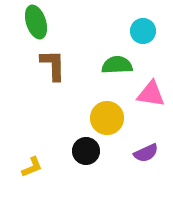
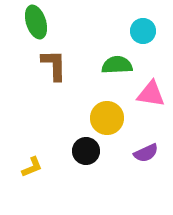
brown L-shape: moved 1 px right
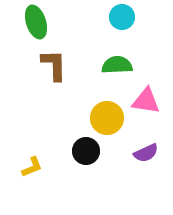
cyan circle: moved 21 px left, 14 px up
pink triangle: moved 5 px left, 7 px down
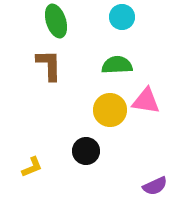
green ellipse: moved 20 px right, 1 px up
brown L-shape: moved 5 px left
yellow circle: moved 3 px right, 8 px up
purple semicircle: moved 9 px right, 33 px down
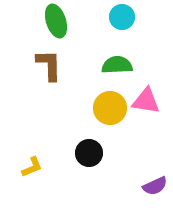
yellow circle: moved 2 px up
black circle: moved 3 px right, 2 px down
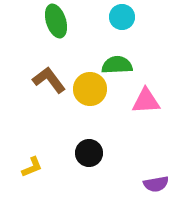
brown L-shape: moved 15 px down; rotated 36 degrees counterclockwise
pink triangle: rotated 12 degrees counterclockwise
yellow circle: moved 20 px left, 19 px up
purple semicircle: moved 1 px right, 2 px up; rotated 15 degrees clockwise
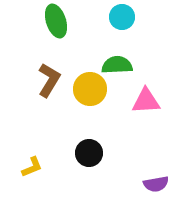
brown L-shape: rotated 68 degrees clockwise
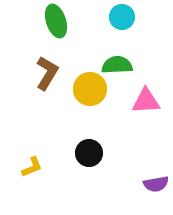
brown L-shape: moved 2 px left, 7 px up
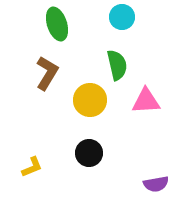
green ellipse: moved 1 px right, 3 px down
green semicircle: rotated 80 degrees clockwise
yellow circle: moved 11 px down
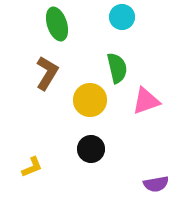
green semicircle: moved 3 px down
pink triangle: rotated 16 degrees counterclockwise
black circle: moved 2 px right, 4 px up
